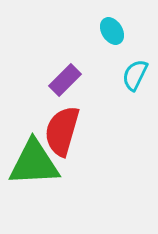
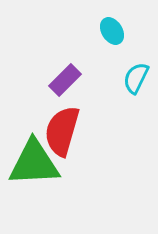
cyan semicircle: moved 1 px right, 3 px down
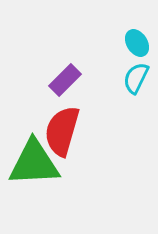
cyan ellipse: moved 25 px right, 12 px down
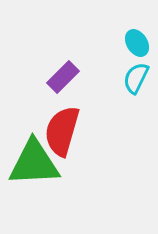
purple rectangle: moved 2 px left, 3 px up
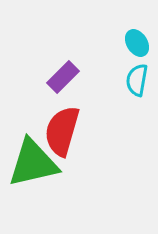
cyan semicircle: moved 1 px right, 2 px down; rotated 16 degrees counterclockwise
green triangle: moved 1 px left; rotated 10 degrees counterclockwise
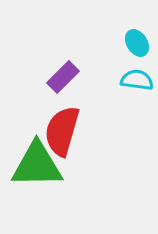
cyan semicircle: rotated 88 degrees clockwise
green triangle: moved 4 px right, 2 px down; rotated 12 degrees clockwise
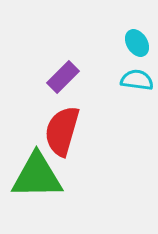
green triangle: moved 11 px down
